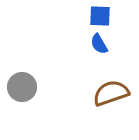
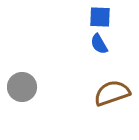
blue square: moved 1 px down
brown semicircle: moved 1 px right
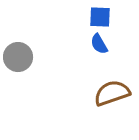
gray circle: moved 4 px left, 30 px up
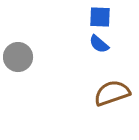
blue semicircle: rotated 20 degrees counterclockwise
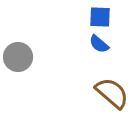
brown semicircle: rotated 60 degrees clockwise
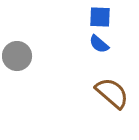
gray circle: moved 1 px left, 1 px up
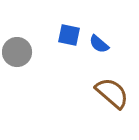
blue square: moved 31 px left, 18 px down; rotated 10 degrees clockwise
gray circle: moved 4 px up
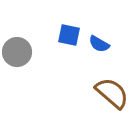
blue semicircle: rotated 10 degrees counterclockwise
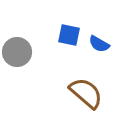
brown semicircle: moved 26 px left
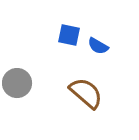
blue semicircle: moved 1 px left, 2 px down
gray circle: moved 31 px down
